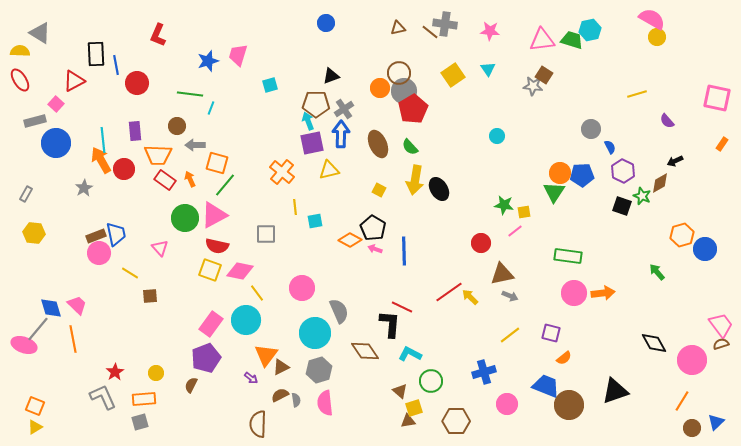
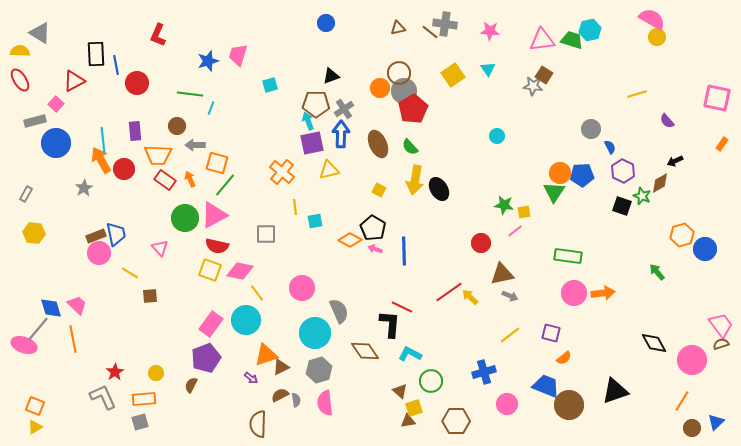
orange triangle at (266, 355): rotated 35 degrees clockwise
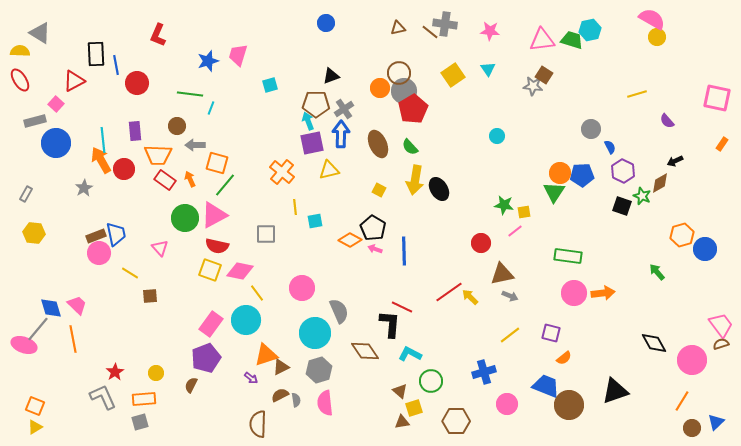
brown triangle at (408, 421): moved 6 px left, 1 px down
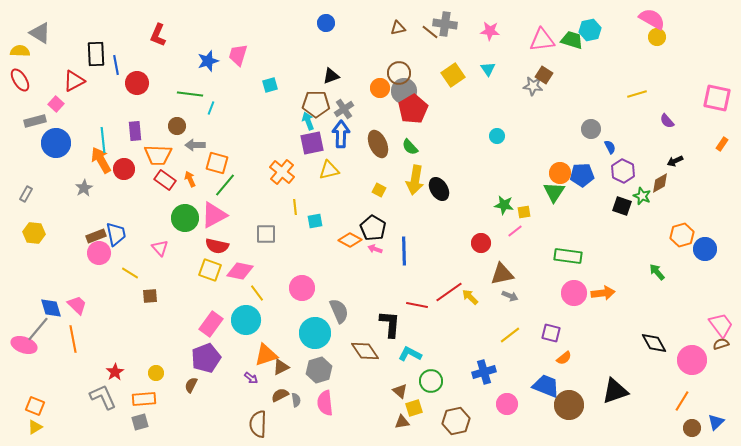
red line at (402, 307): moved 15 px right, 2 px up; rotated 15 degrees counterclockwise
brown hexagon at (456, 421): rotated 12 degrees counterclockwise
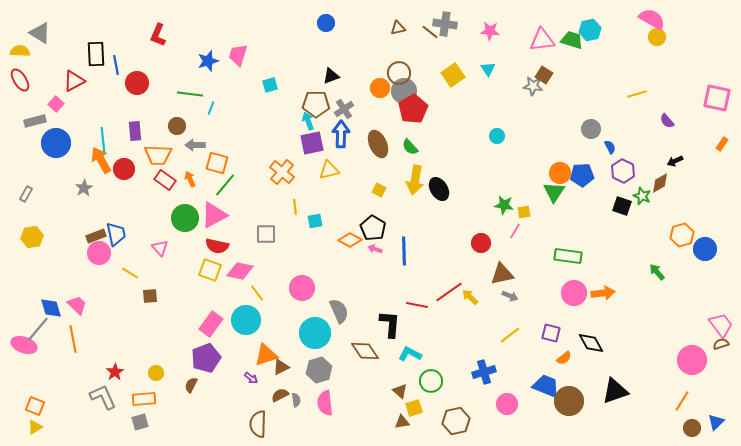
pink line at (515, 231): rotated 21 degrees counterclockwise
yellow hexagon at (34, 233): moved 2 px left, 4 px down; rotated 15 degrees counterclockwise
black diamond at (654, 343): moved 63 px left
brown circle at (569, 405): moved 4 px up
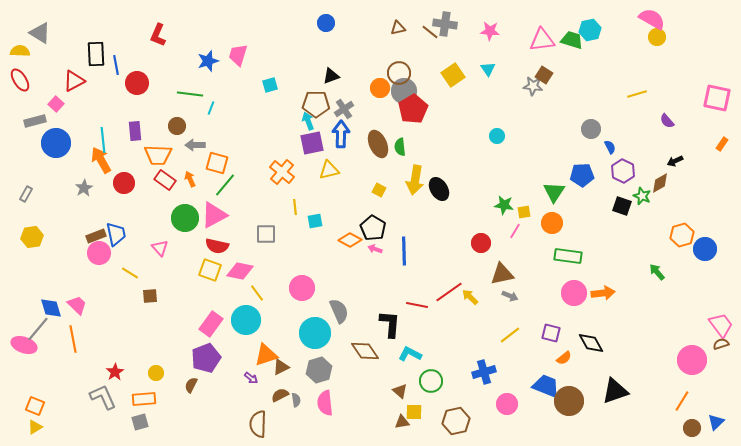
green semicircle at (410, 147): moved 10 px left; rotated 36 degrees clockwise
red circle at (124, 169): moved 14 px down
orange circle at (560, 173): moved 8 px left, 50 px down
yellow square at (414, 408): moved 4 px down; rotated 18 degrees clockwise
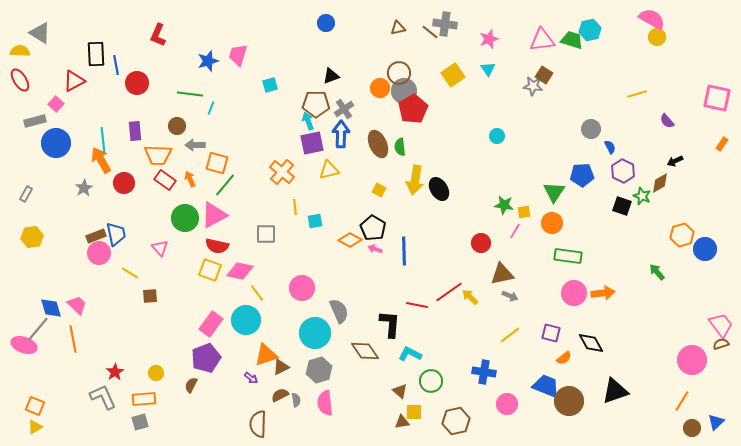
pink star at (490, 31): moved 1 px left, 8 px down; rotated 24 degrees counterclockwise
blue cross at (484, 372): rotated 25 degrees clockwise
